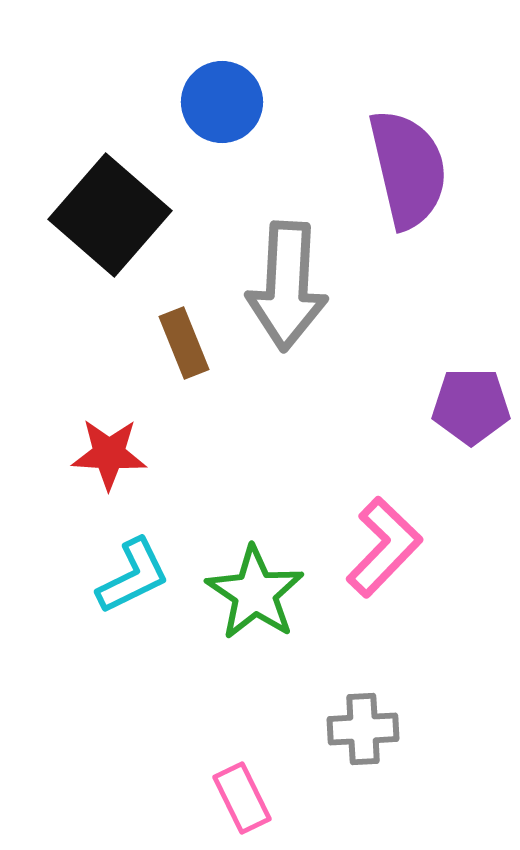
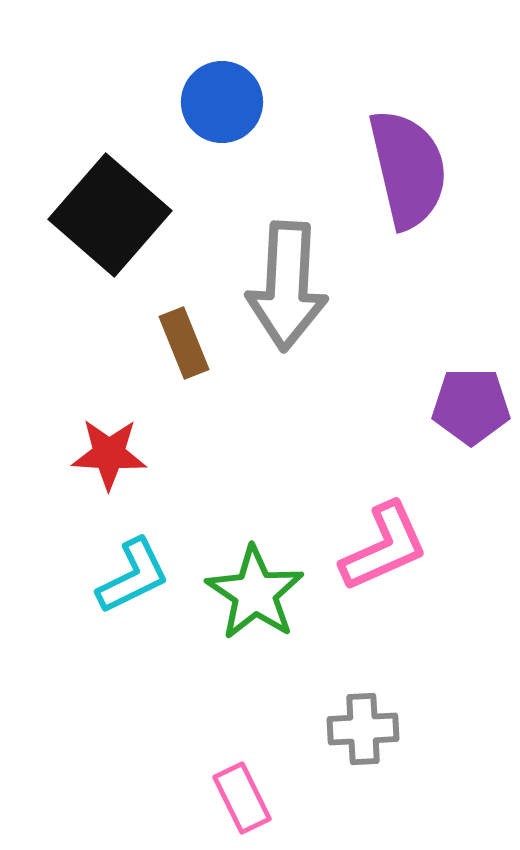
pink L-shape: rotated 22 degrees clockwise
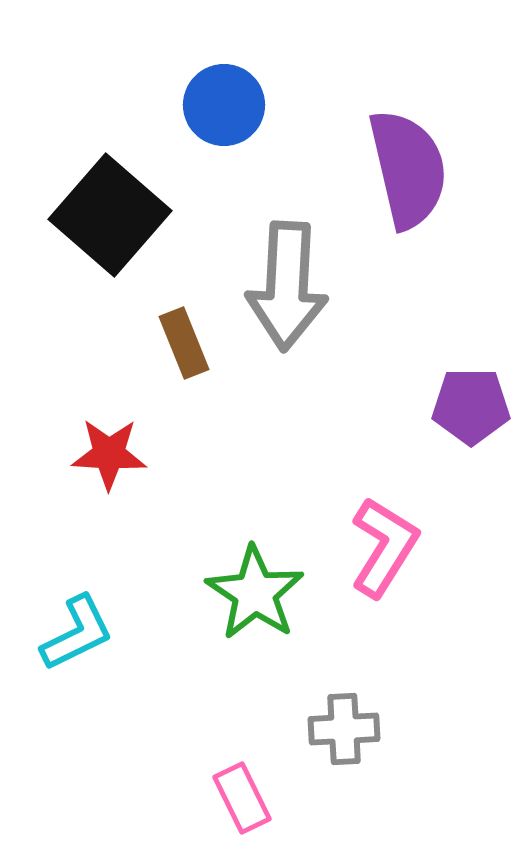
blue circle: moved 2 px right, 3 px down
pink L-shape: rotated 34 degrees counterclockwise
cyan L-shape: moved 56 px left, 57 px down
gray cross: moved 19 px left
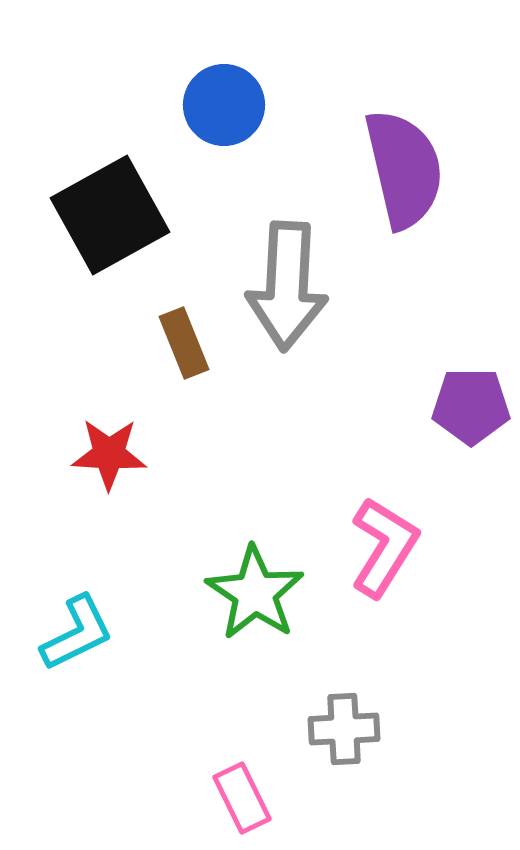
purple semicircle: moved 4 px left
black square: rotated 20 degrees clockwise
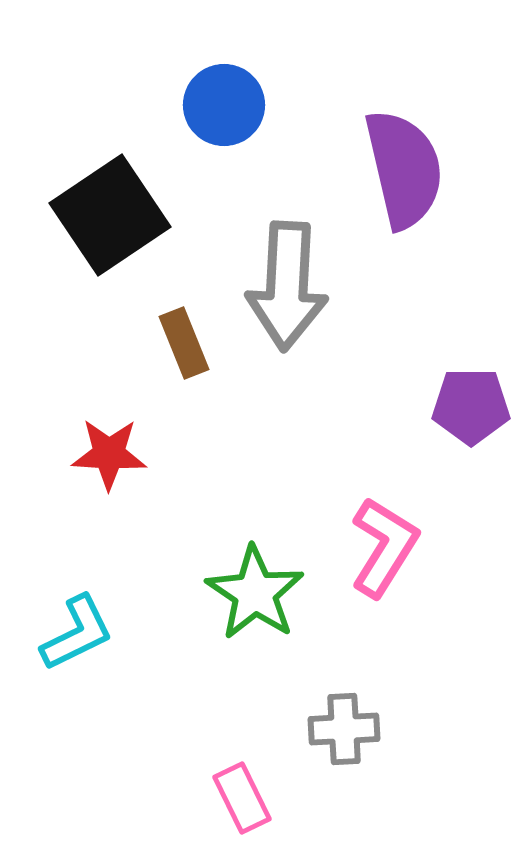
black square: rotated 5 degrees counterclockwise
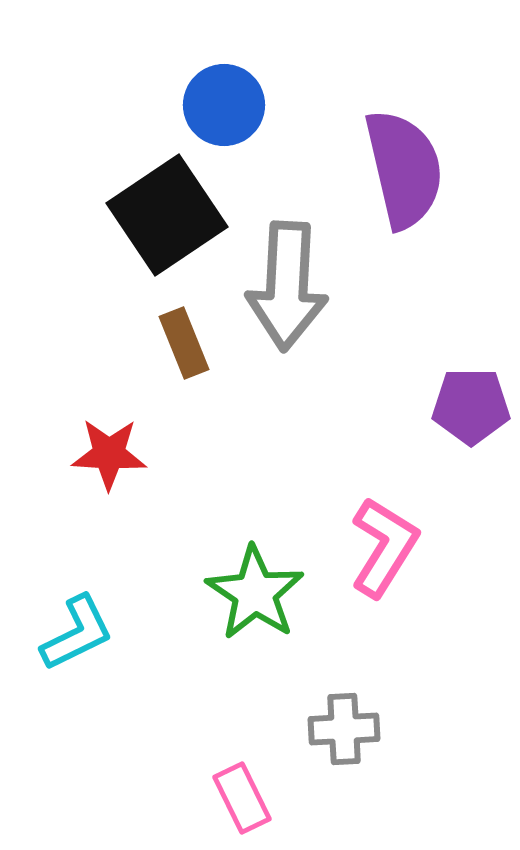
black square: moved 57 px right
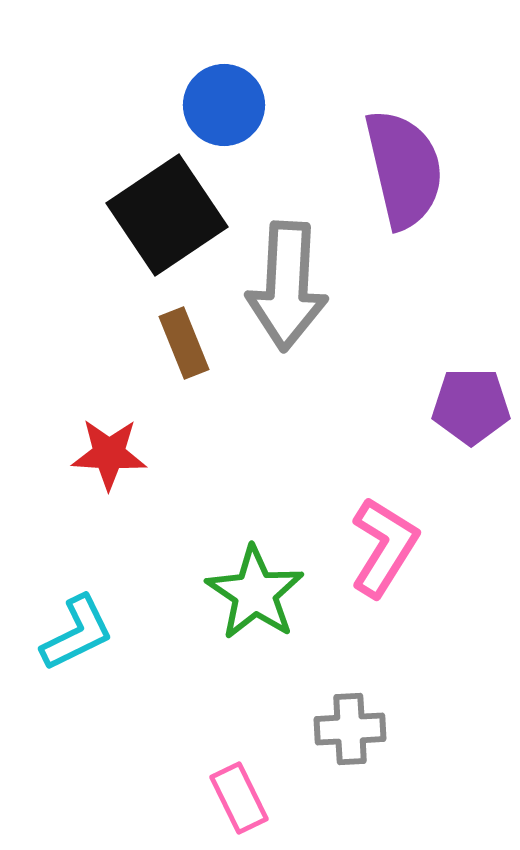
gray cross: moved 6 px right
pink rectangle: moved 3 px left
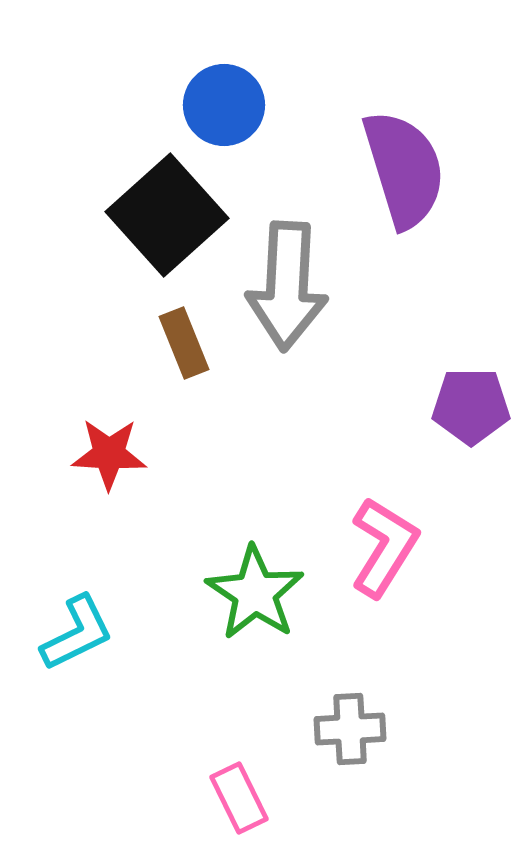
purple semicircle: rotated 4 degrees counterclockwise
black square: rotated 8 degrees counterclockwise
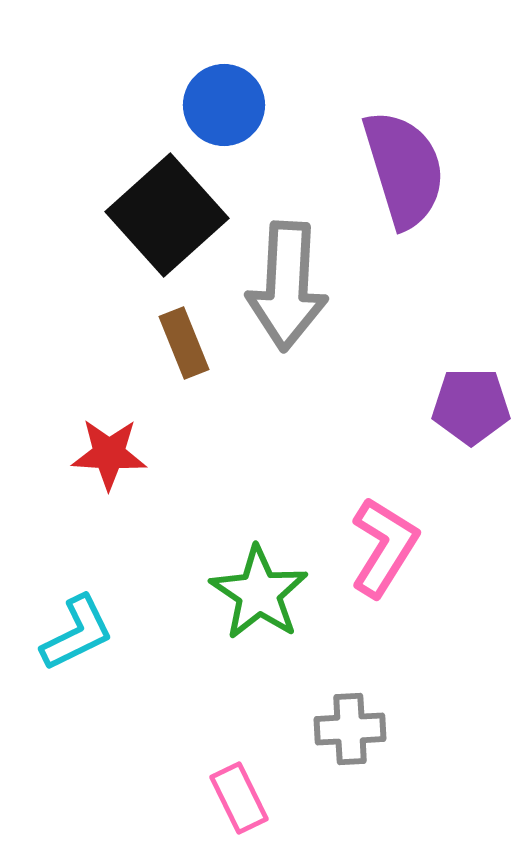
green star: moved 4 px right
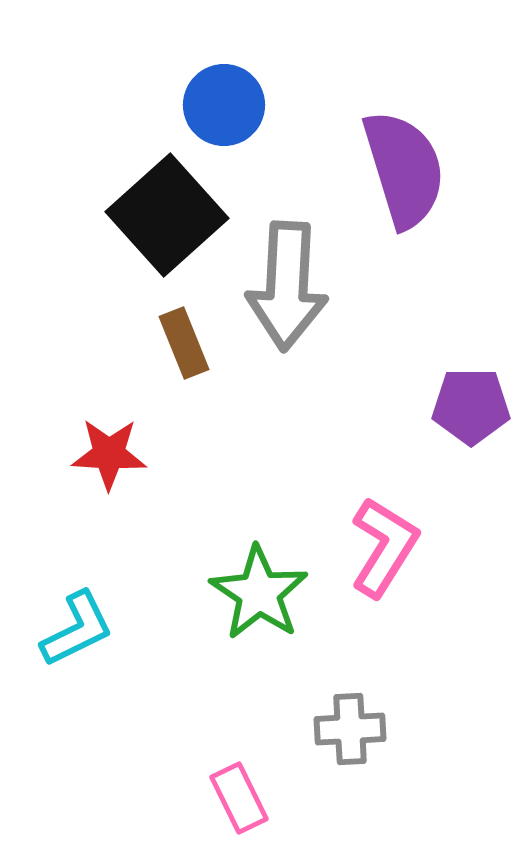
cyan L-shape: moved 4 px up
